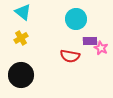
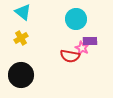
pink star: moved 19 px left
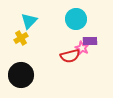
cyan triangle: moved 6 px right, 9 px down; rotated 36 degrees clockwise
red semicircle: rotated 24 degrees counterclockwise
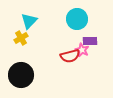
cyan circle: moved 1 px right
pink star: moved 2 px down
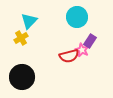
cyan circle: moved 2 px up
purple rectangle: rotated 56 degrees counterclockwise
red semicircle: moved 1 px left
black circle: moved 1 px right, 2 px down
